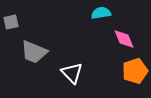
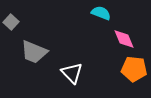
cyan semicircle: rotated 30 degrees clockwise
gray square: rotated 35 degrees counterclockwise
orange pentagon: moved 1 px left, 2 px up; rotated 25 degrees clockwise
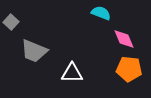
gray trapezoid: moved 1 px up
orange pentagon: moved 5 px left
white triangle: rotated 45 degrees counterclockwise
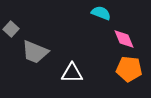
gray square: moved 7 px down
gray trapezoid: moved 1 px right, 1 px down
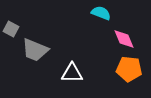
gray square: rotated 14 degrees counterclockwise
gray trapezoid: moved 2 px up
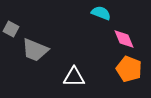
orange pentagon: rotated 15 degrees clockwise
white triangle: moved 2 px right, 4 px down
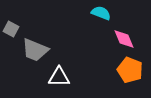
orange pentagon: moved 1 px right, 1 px down
white triangle: moved 15 px left
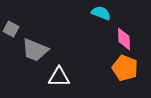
pink diamond: rotated 20 degrees clockwise
orange pentagon: moved 5 px left, 2 px up
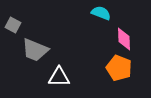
gray square: moved 2 px right, 4 px up
orange pentagon: moved 6 px left
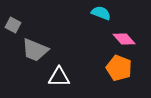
pink diamond: rotated 40 degrees counterclockwise
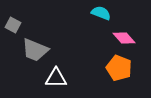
pink diamond: moved 1 px up
white triangle: moved 3 px left, 1 px down
